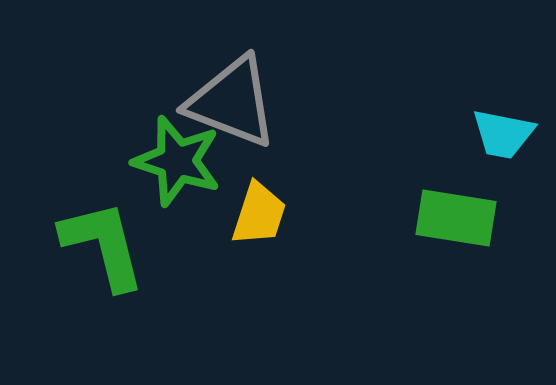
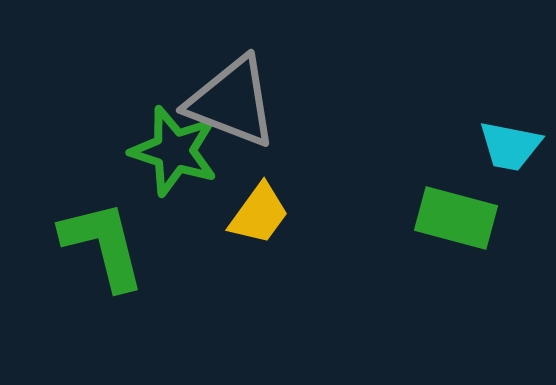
cyan trapezoid: moved 7 px right, 12 px down
green star: moved 3 px left, 10 px up
yellow trapezoid: rotated 18 degrees clockwise
green rectangle: rotated 6 degrees clockwise
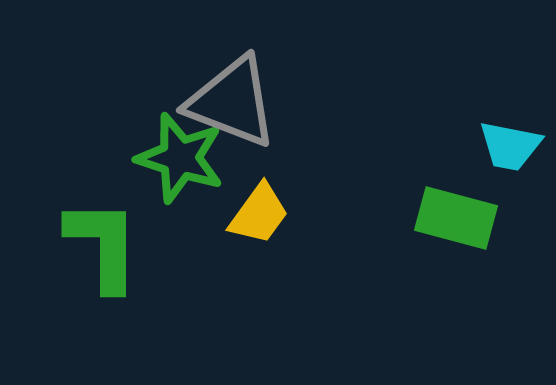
green star: moved 6 px right, 7 px down
green L-shape: rotated 14 degrees clockwise
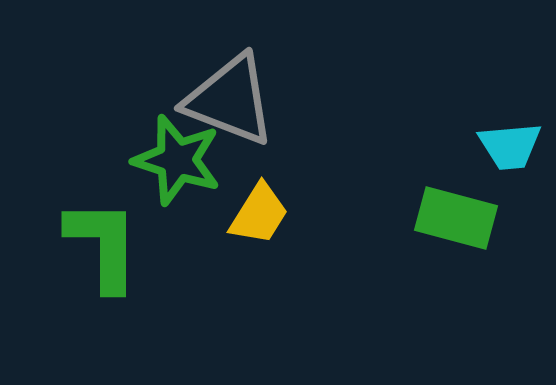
gray triangle: moved 2 px left, 2 px up
cyan trapezoid: rotated 16 degrees counterclockwise
green star: moved 3 px left, 2 px down
yellow trapezoid: rotated 4 degrees counterclockwise
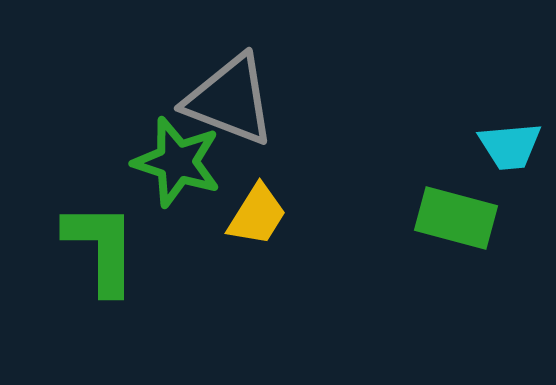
green star: moved 2 px down
yellow trapezoid: moved 2 px left, 1 px down
green L-shape: moved 2 px left, 3 px down
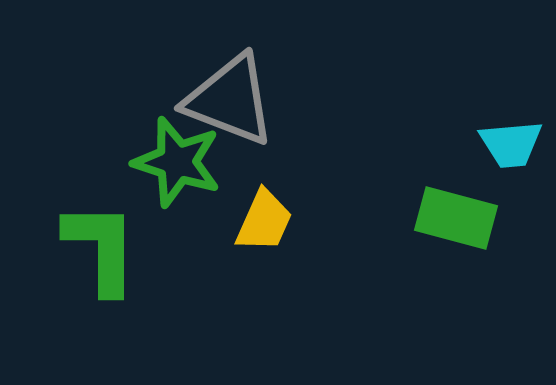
cyan trapezoid: moved 1 px right, 2 px up
yellow trapezoid: moved 7 px right, 6 px down; rotated 8 degrees counterclockwise
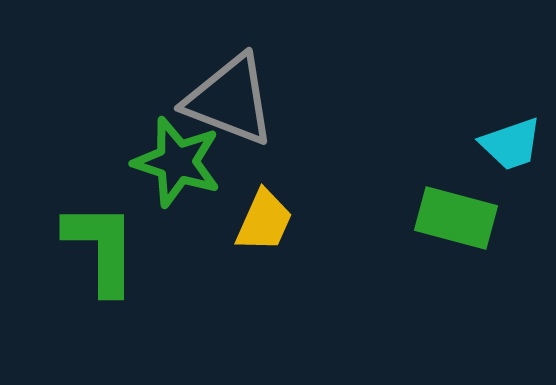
cyan trapezoid: rotated 14 degrees counterclockwise
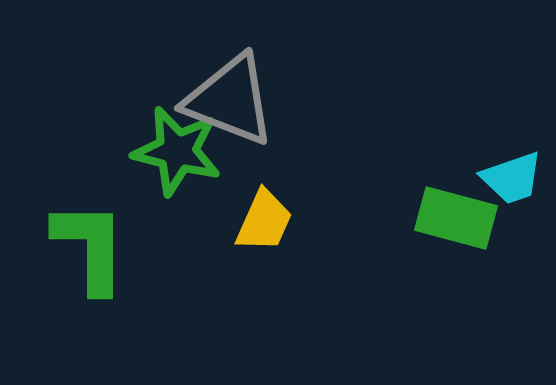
cyan trapezoid: moved 1 px right, 34 px down
green star: moved 11 px up; rotated 4 degrees counterclockwise
green L-shape: moved 11 px left, 1 px up
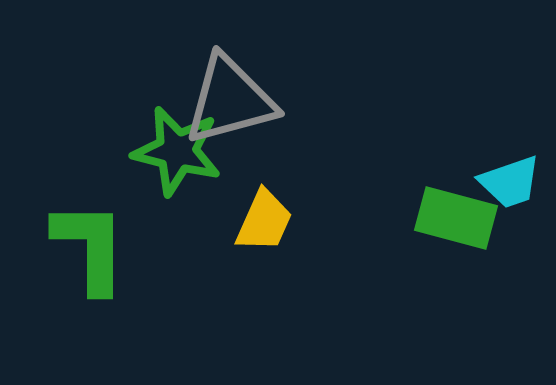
gray triangle: rotated 36 degrees counterclockwise
cyan trapezoid: moved 2 px left, 4 px down
